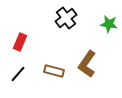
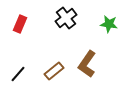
red rectangle: moved 18 px up
brown rectangle: rotated 54 degrees counterclockwise
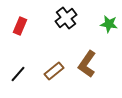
red rectangle: moved 2 px down
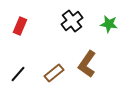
black cross: moved 6 px right, 3 px down
brown rectangle: moved 2 px down
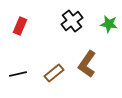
black line: rotated 36 degrees clockwise
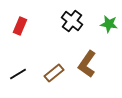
black cross: rotated 15 degrees counterclockwise
black line: rotated 18 degrees counterclockwise
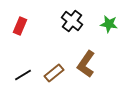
brown L-shape: moved 1 px left
black line: moved 5 px right, 1 px down
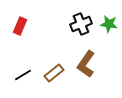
black cross: moved 9 px right, 3 px down; rotated 30 degrees clockwise
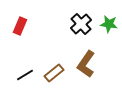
black cross: rotated 20 degrees counterclockwise
black line: moved 2 px right
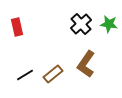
red rectangle: moved 3 px left, 1 px down; rotated 36 degrees counterclockwise
brown rectangle: moved 1 px left, 1 px down
